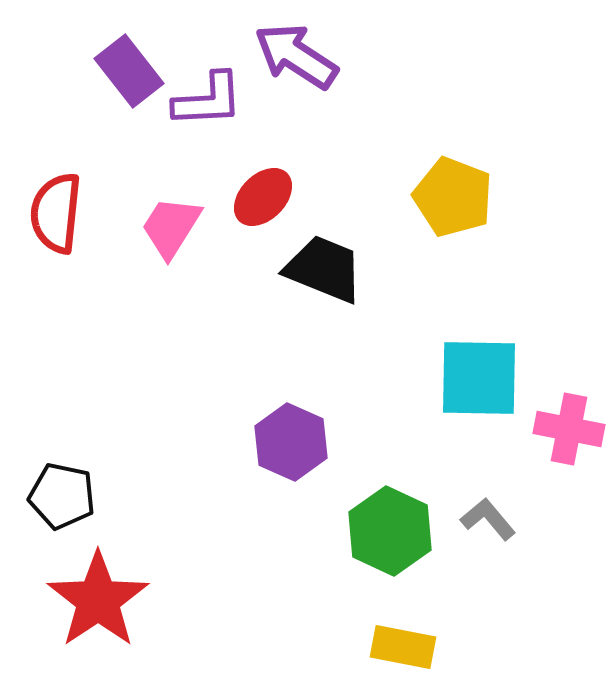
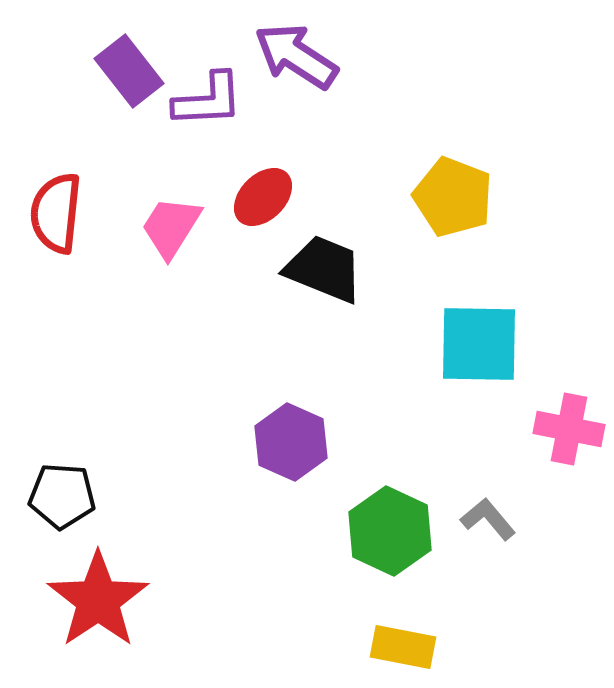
cyan square: moved 34 px up
black pentagon: rotated 8 degrees counterclockwise
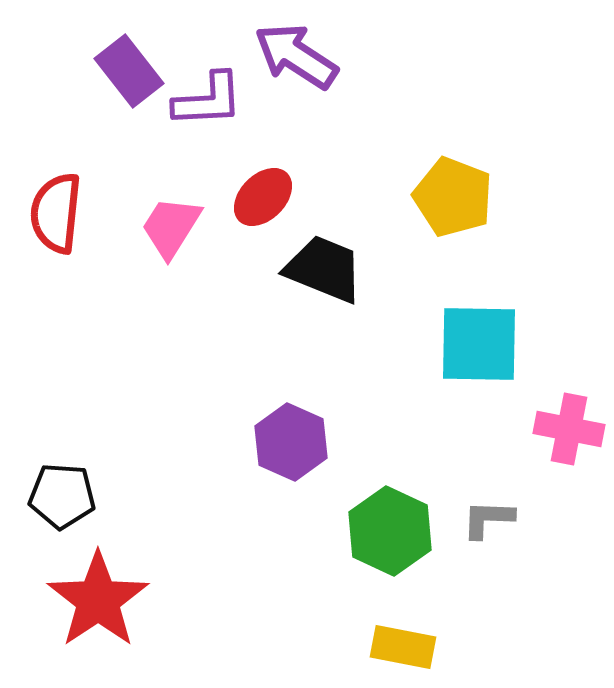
gray L-shape: rotated 48 degrees counterclockwise
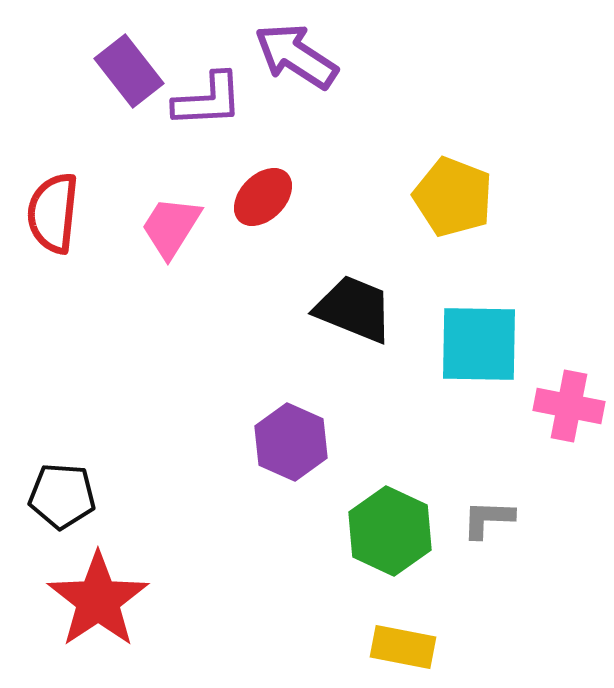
red semicircle: moved 3 px left
black trapezoid: moved 30 px right, 40 px down
pink cross: moved 23 px up
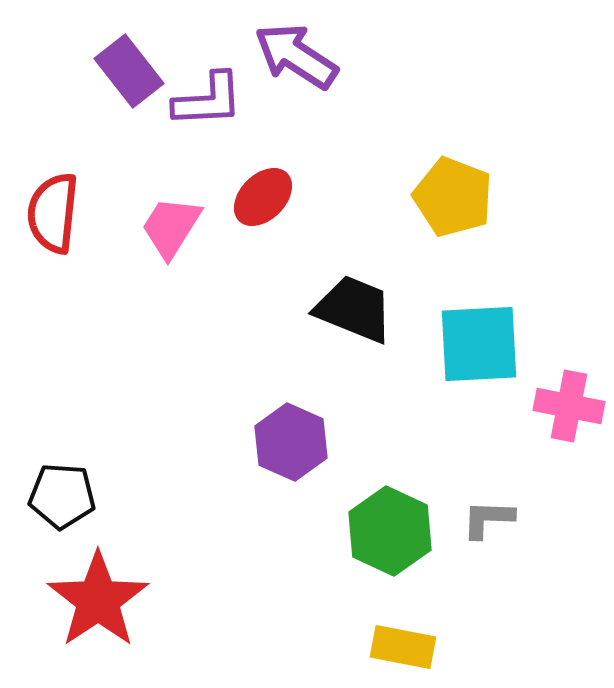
cyan square: rotated 4 degrees counterclockwise
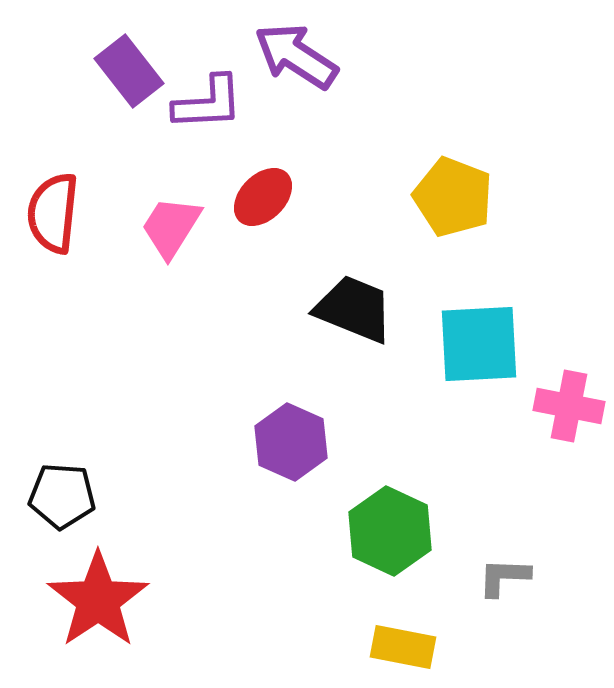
purple L-shape: moved 3 px down
gray L-shape: moved 16 px right, 58 px down
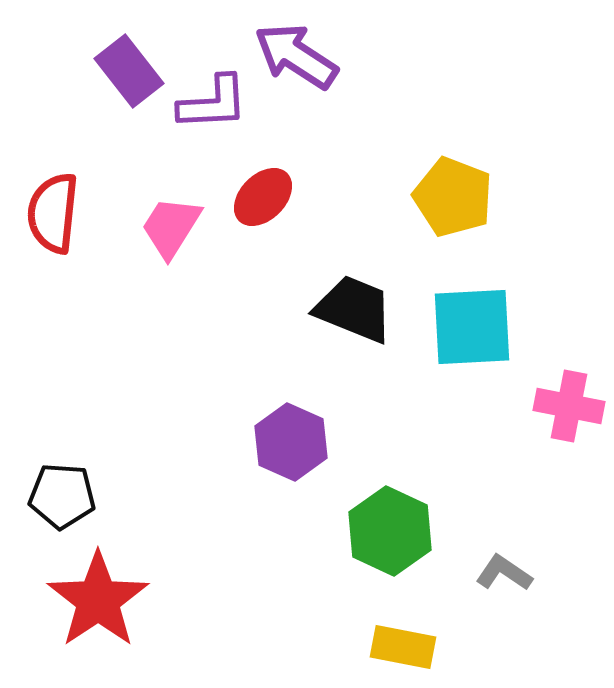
purple L-shape: moved 5 px right
cyan square: moved 7 px left, 17 px up
gray L-shape: moved 4 px up; rotated 32 degrees clockwise
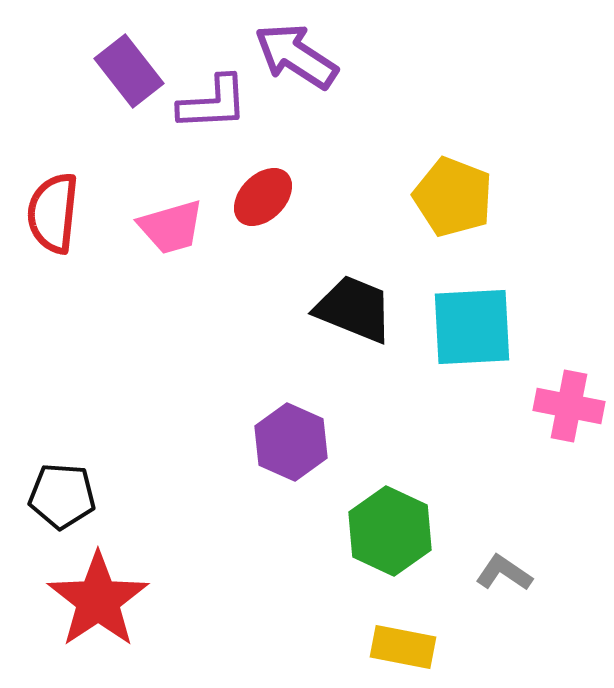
pink trapezoid: rotated 138 degrees counterclockwise
